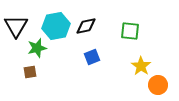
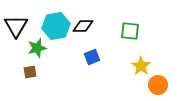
black diamond: moved 3 px left; rotated 10 degrees clockwise
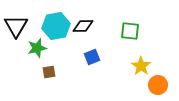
brown square: moved 19 px right
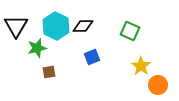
cyan hexagon: rotated 24 degrees counterclockwise
green square: rotated 18 degrees clockwise
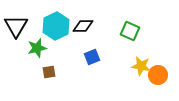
cyan hexagon: rotated 8 degrees clockwise
yellow star: rotated 24 degrees counterclockwise
orange circle: moved 10 px up
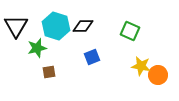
cyan hexagon: rotated 16 degrees counterclockwise
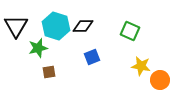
green star: moved 1 px right
orange circle: moved 2 px right, 5 px down
